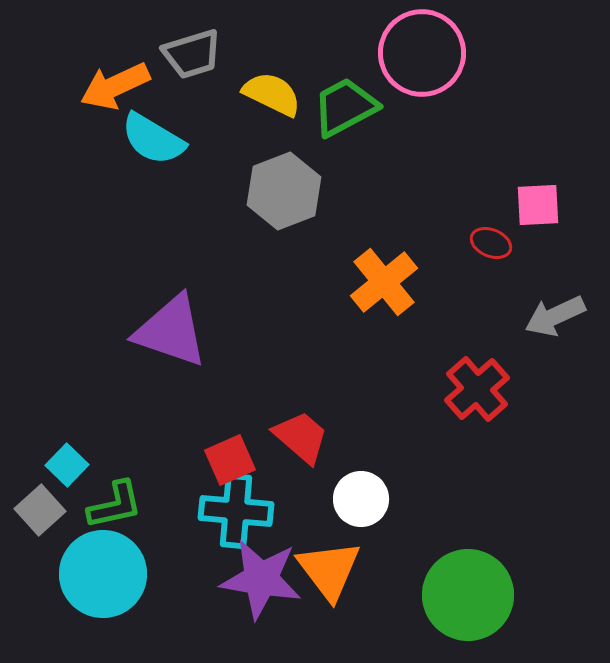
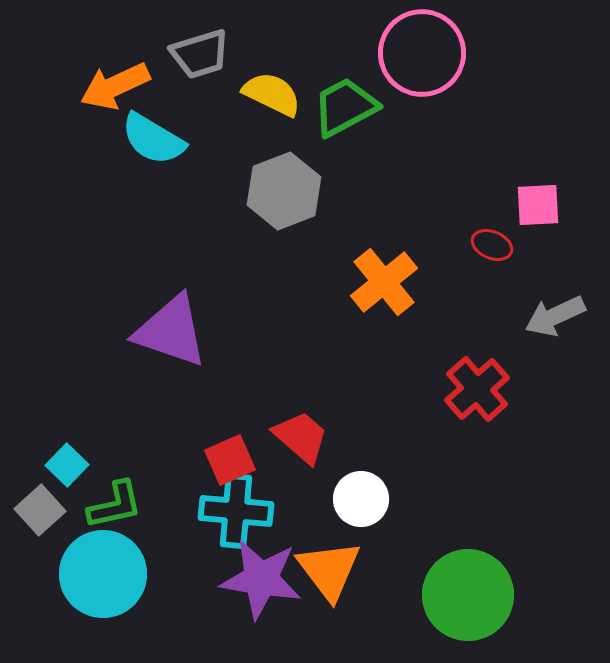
gray trapezoid: moved 8 px right
red ellipse: moved 1 px right, 2 px down
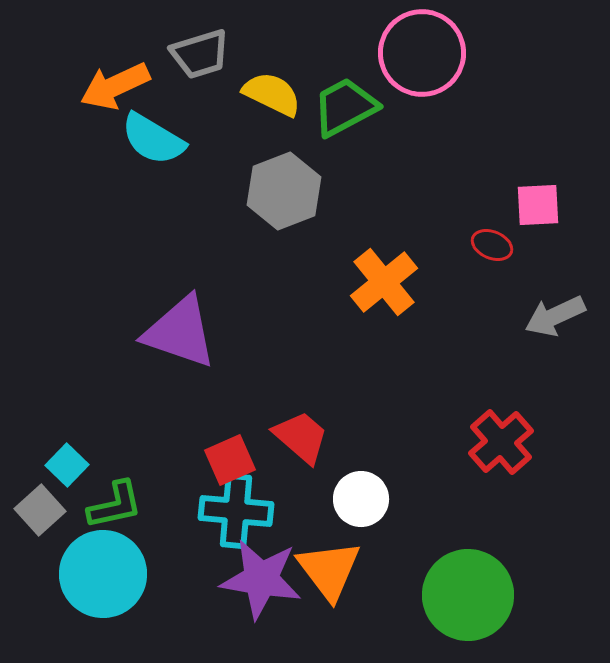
purple triangle: moved 9 px right, 1 px down
red cross: moved 24 px right, 53 px down
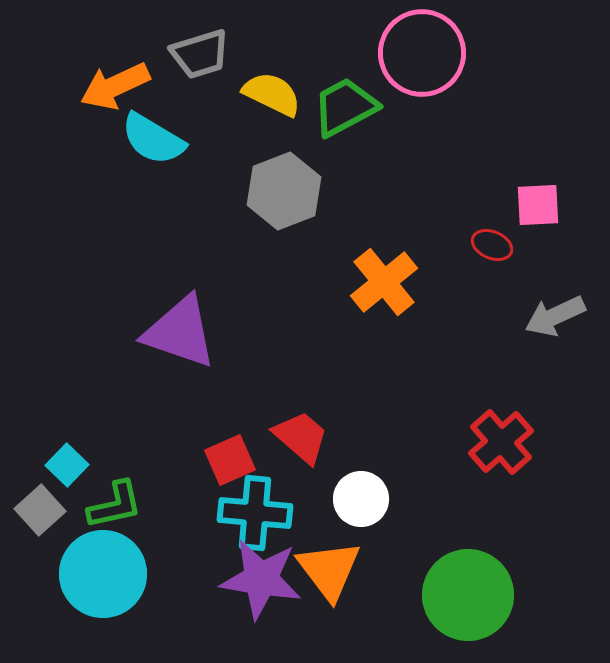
cyan cross: moved 19 px right, 2 px down
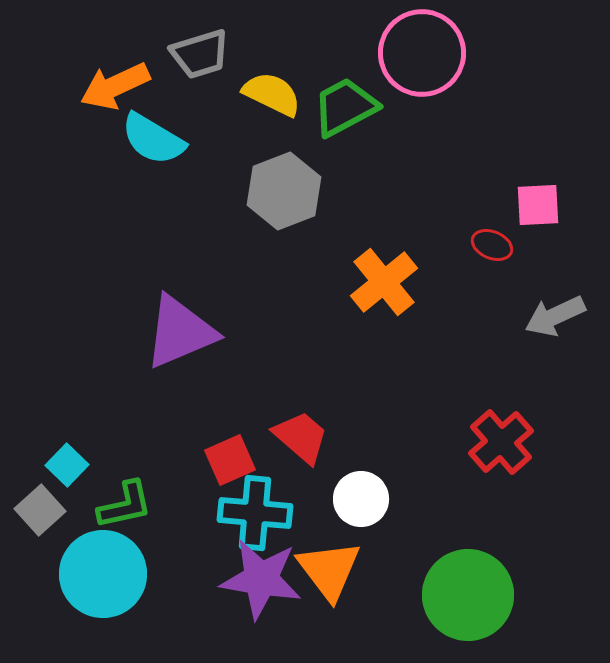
purple triangle: rotated 42 degrees counterclockwise
green L-shape: moved 10 px right
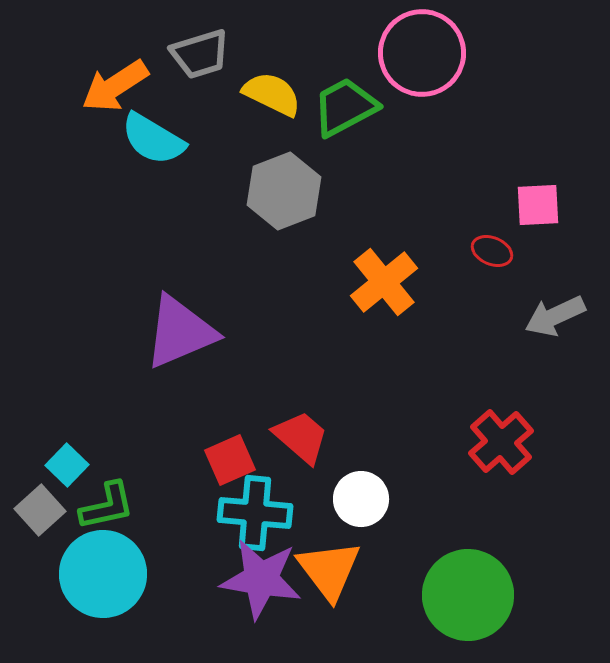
orange arrow: rotated 8 degrees counterclockwise
red ellipse: moved 6 px down
green L-shape: moved 18 px left, 1 px down
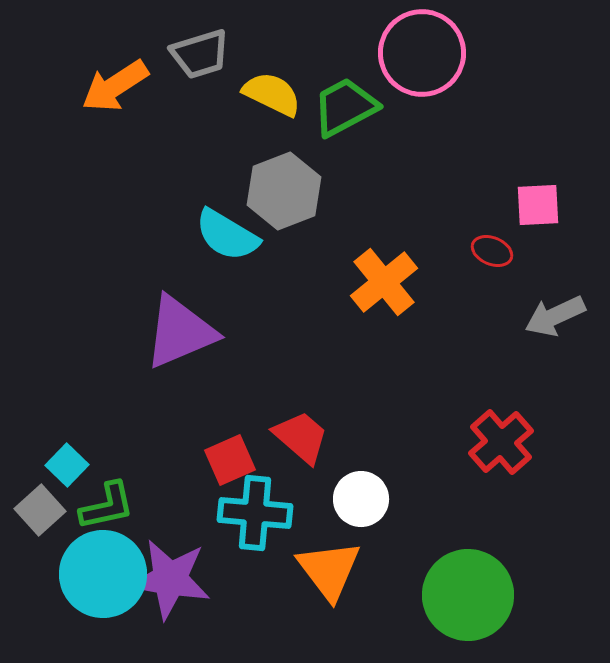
cyan semicircle: moved 74 px right, 96 px down
purple star: moved 91 px left
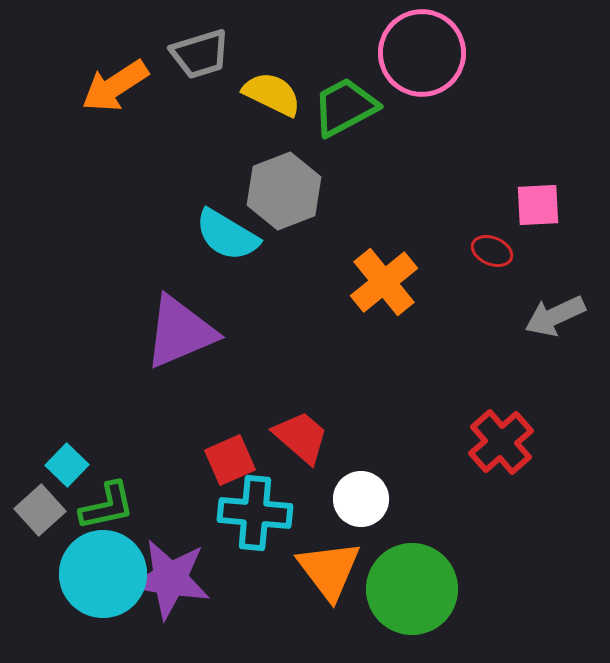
green circle: moved 56 px left, 6 px up
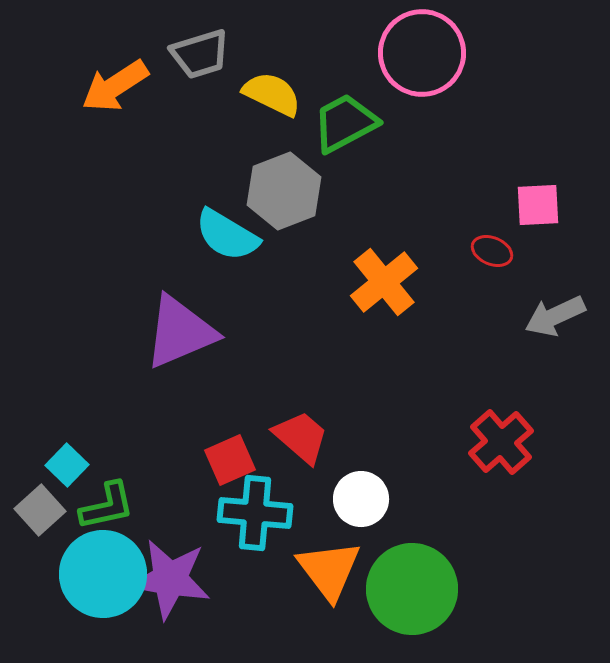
green trapezoid: moved 16 px down
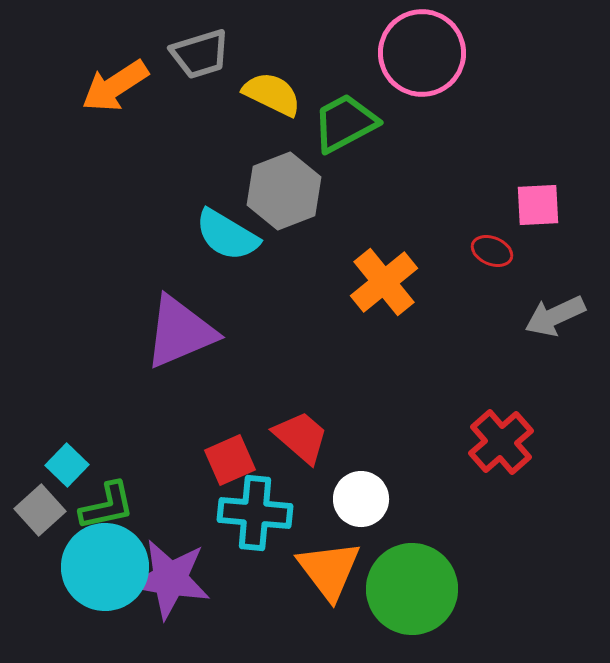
cyan circle: moved 2 px right, 7 px up
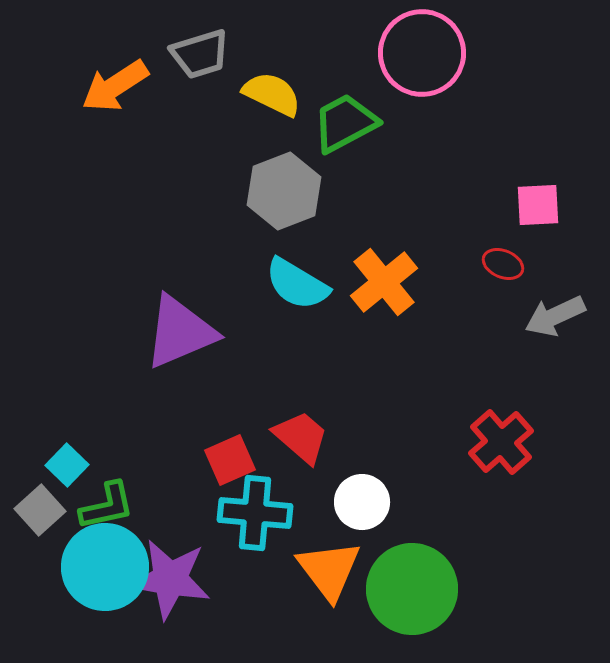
cyan semicircle: moved 70 px right, 49 px down
red ellipse: moved 11 px right, 13 px down
white circle: moved 1 px right, 3 px down
